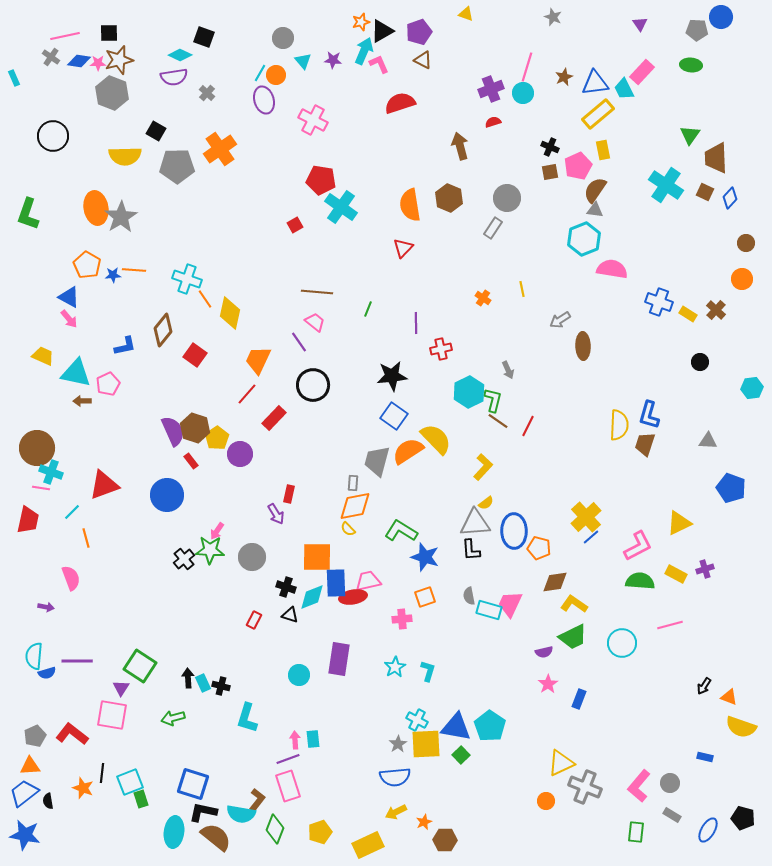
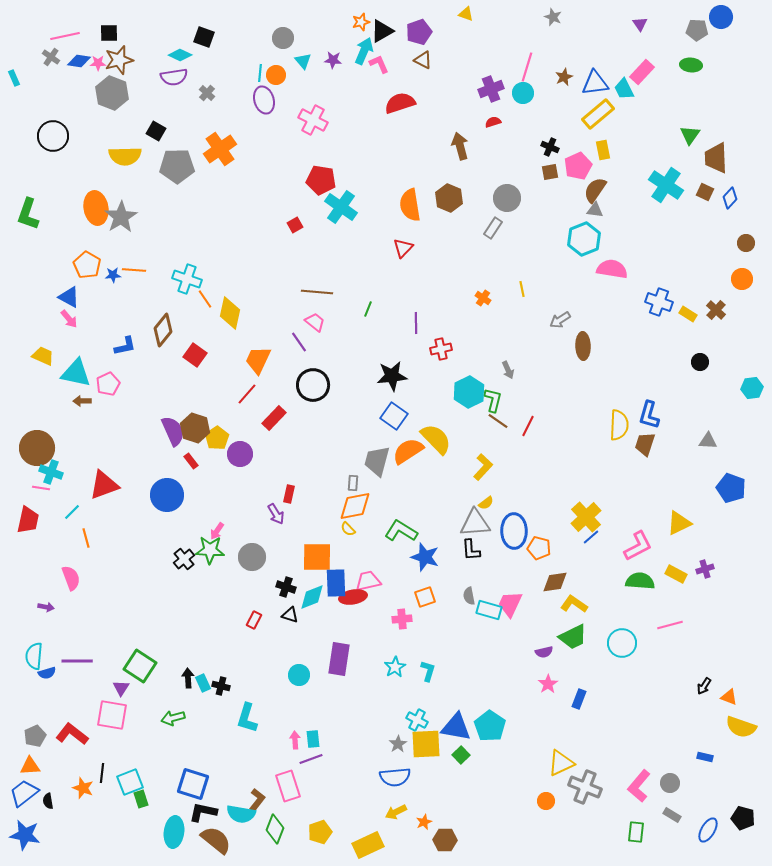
cyan line at (260, 73): rotated 24 degrees counterclockwise
purple line at (288, 759): moved 23 px right
brown semicircle at (216, 837): moved 3 px down
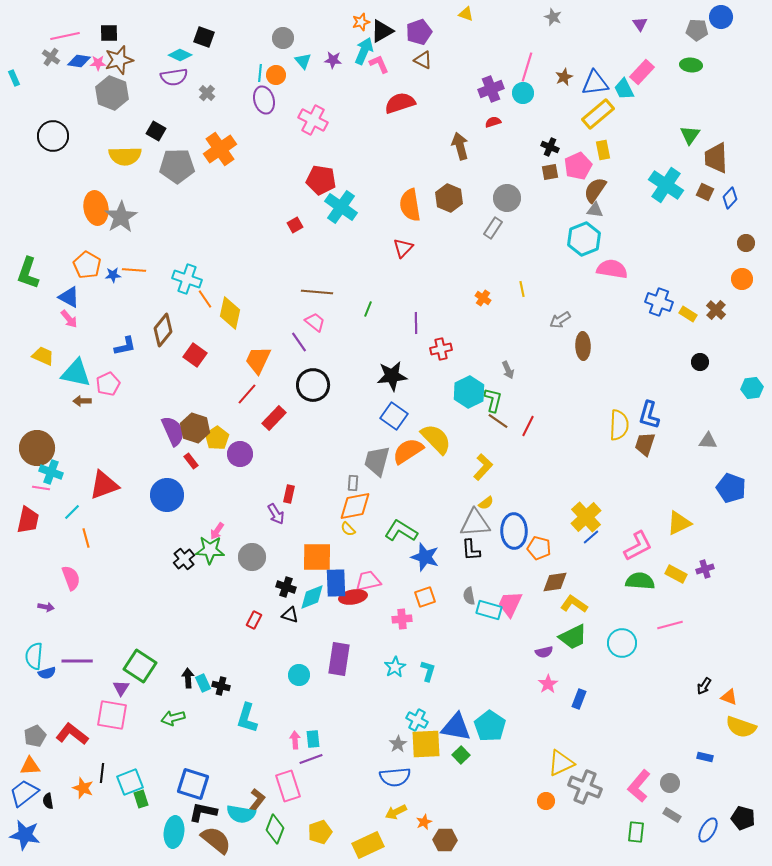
green L-shape at (28, 214): moved 59 px down
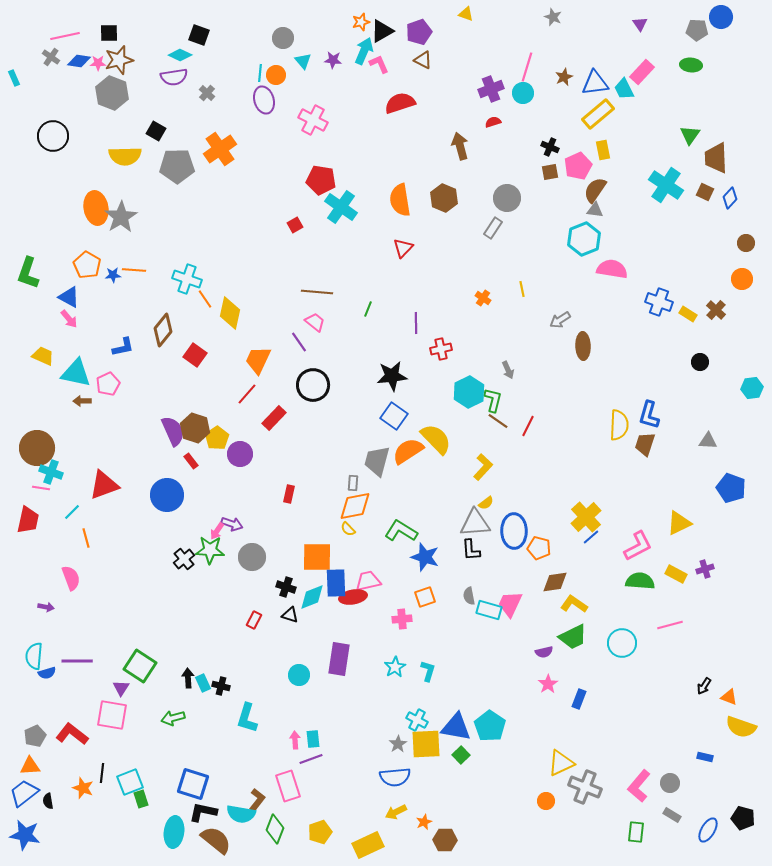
black square at (204, 37): moved 5 px left, 2 px up
brown hexagon at (449, 198): moved 5 px left
orange semicircle at (410, 205): moved 10 px left, 5 px up
blue L-shape at (125, 346): moved 2 px left, 1 px down
purple arrow at (276, 514): moved 44 px left, 10 px down; rotated 40 degrees counterclockwise
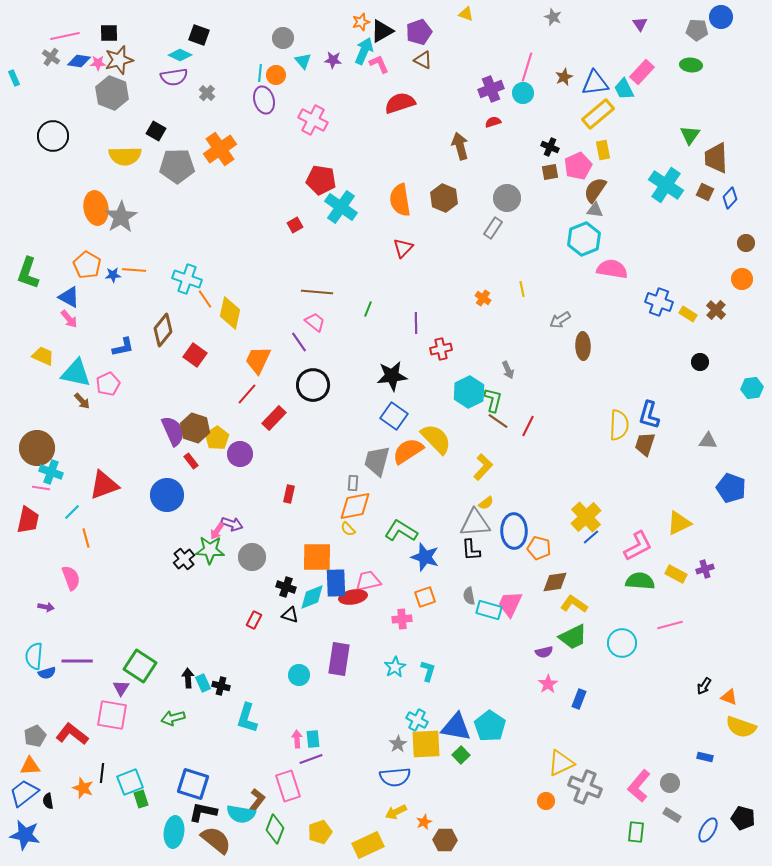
brown arrow at (82, 401): rotated 132 degrees counterclockwise
pink arrow at (295, 740): moved 2 px right, 1 px up
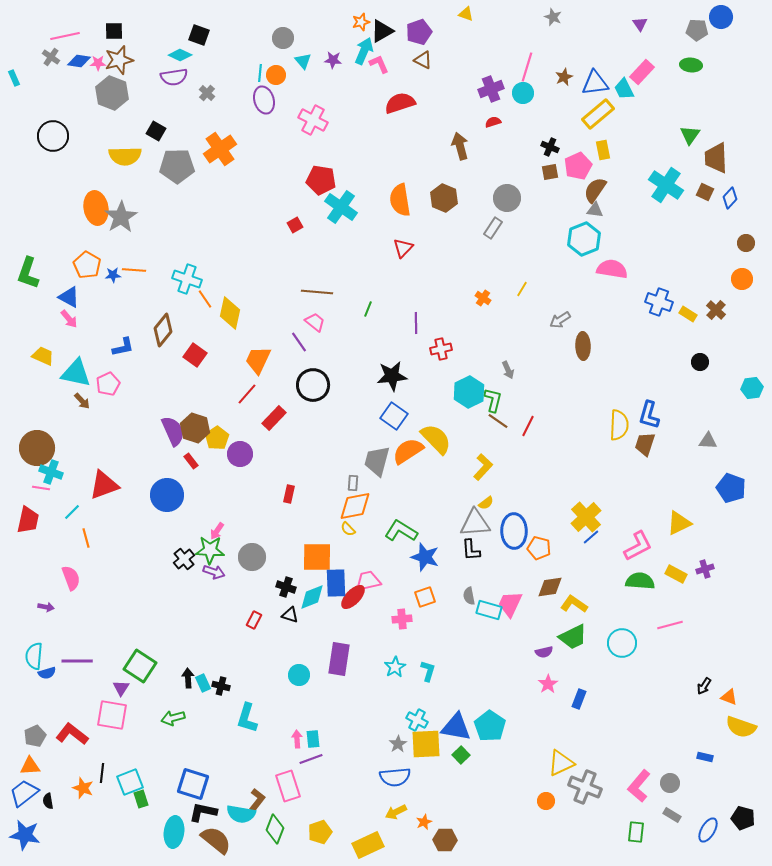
black square at (109, 33): moved 5 px right, 2 px up
yellow line at (522, 289): rotated 42 degrees clockwise
purple arrow at (232, 524): moved 18 px left, 48 px down
brown diamond at (555, 582): moved 5 px left, 5 px down
red ellipse at (353, 597): rotated 36 degrees counterclockwise
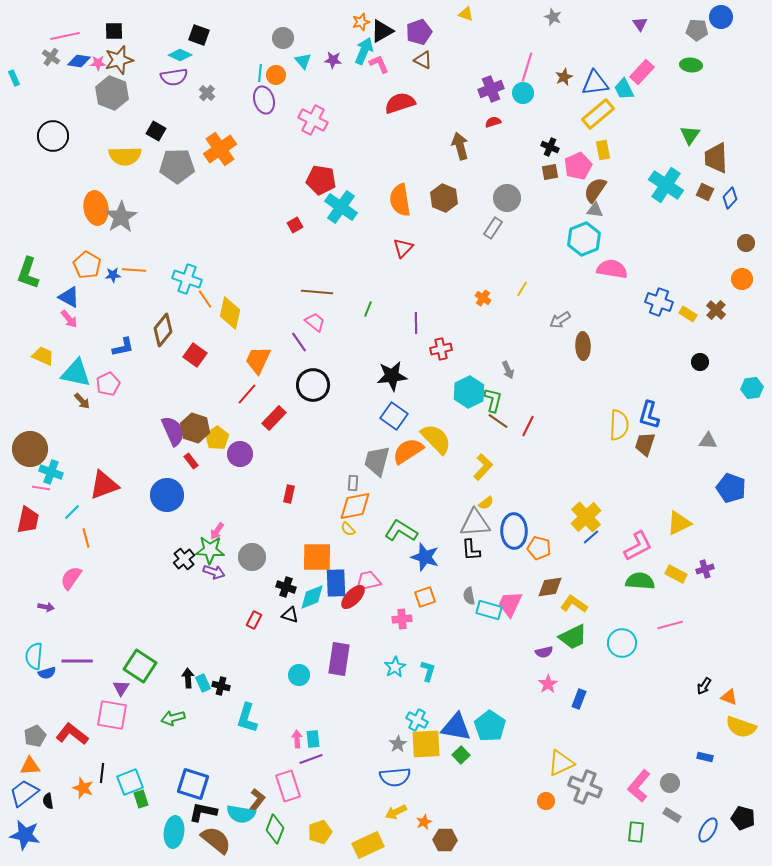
brown circle at (37, 448): moved 7 px left, 1 px down
pink semicircle at (71, 578): rotated 125 degrees counterclockwise
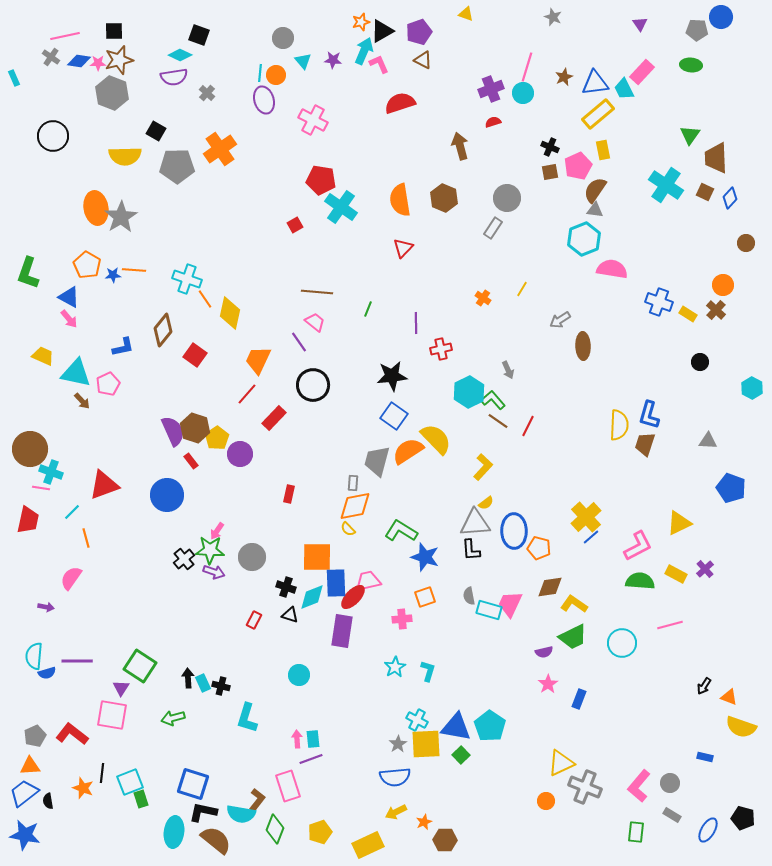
orange circle at (742, 279): moved 19 px left, 6 px down
cyan hexagon at (752, 388): rotated 25 degrees counterclockwise
green L-shape at (493, 400): rotated 55 degrees counterclockwise
purple cross at (705, 569): rotated 24 degrees counterclockwise
purple rectangle at (339, 659): moved 3 px right, 28 px up
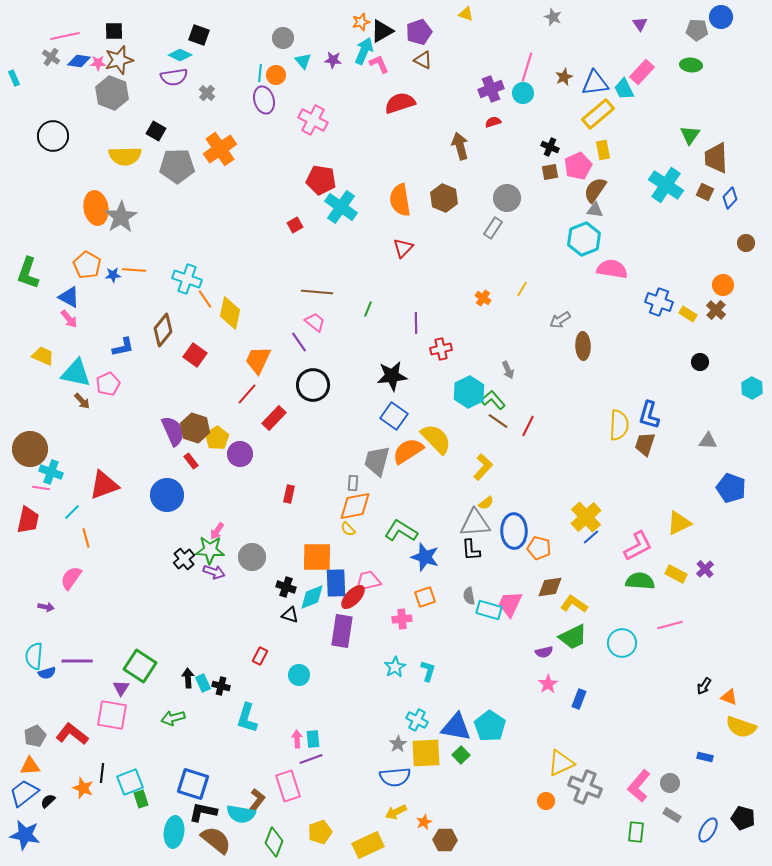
red rectangle at (254, 620): moved 6 px right, 36 px down
yellow square at (426, 744): moved 9 px down
black semicircle at (48, 801): rotated 56 degrees clockwise
green diamond at (275, 829): moved 1 px left, 13 px down
